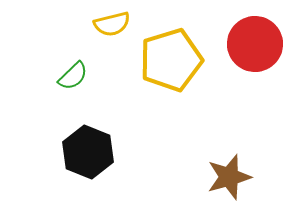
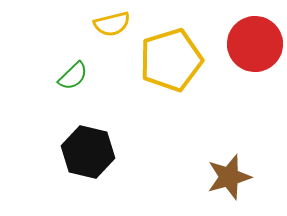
black hexagon: rotated 9 degrees counterclockwise
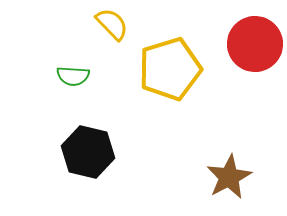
yellow semicircle: rotated 120 degrees counterclockwise
yellow pentagon: moved 1 px left, 9 px down
green semicircle: rotated 48 degrees clockwise
brown star: rotated 12 degrees counterclockwise
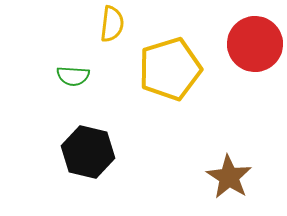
yellow semicircle: rotated 51 degrees clockwise
brown star: rotated 12 degrees counterclockwise
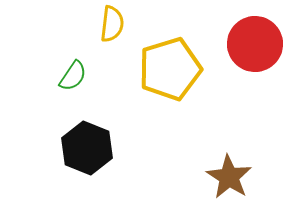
green semicircle: rotated 60 degrees counterclockwise
black hexagon: moved 1 px left, 4 px up; rotated 9 degrees clockwise
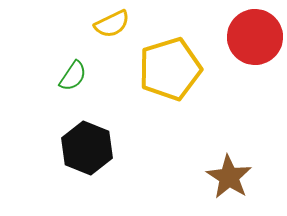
yellow semicircle: rotated 57 degrees clockwise
red circle: moved 7 px up
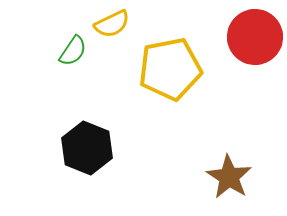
yellow pentagon: rotated 6 degrees clockwise
green semicircle: moved 25 px up
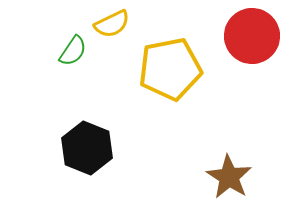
red circle: moved 3 px left, 1 px up
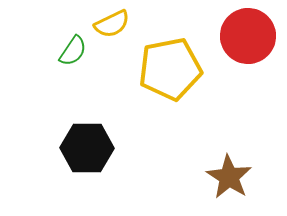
red circle: moved 4 px left
black hexagon: rotated 21 degrees counterclockwise
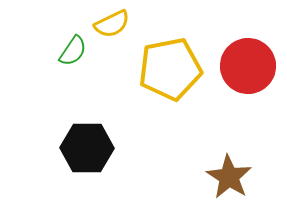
red circle: moved 30 px down
